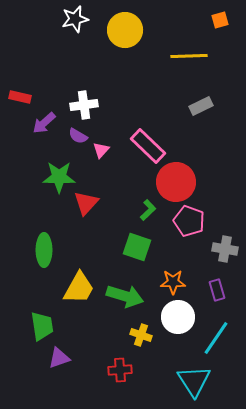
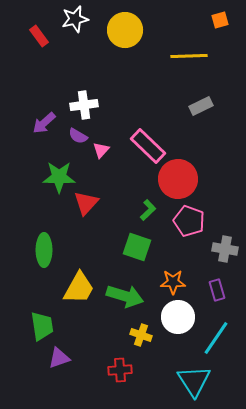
red rectangle: moved 19 px right, 61 px up; rotated 40 degrees clockwise
red circle: moved 2 px right, 3 px up
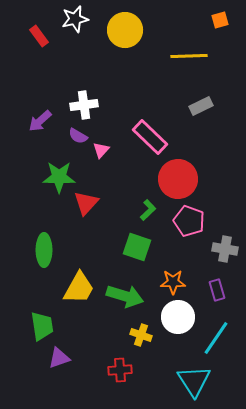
purple arrow: moved 4 px left, 2 px up
pink rectangle: moved 2 px right, 9 px up
